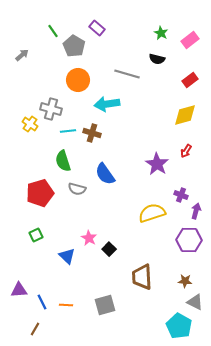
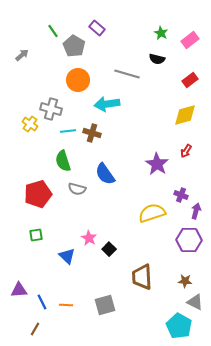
red pentagon: moved 2 px left, 1 px down
green square: rotated 16 degrees clockwise
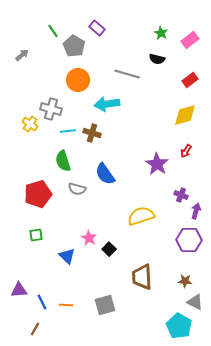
yellow semicircle: moved 11 px left, 3 px down
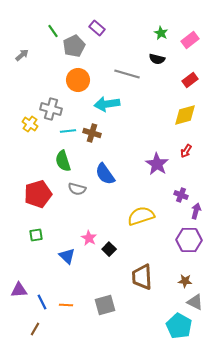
gray pentagon: rotated 15 degrees clockwise
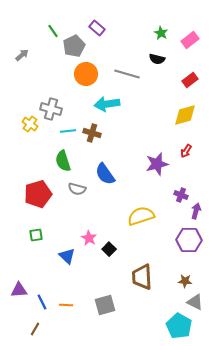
orange circle: moved 8 px right, 6 px up
purple star: rotated 25 degrees clockwise
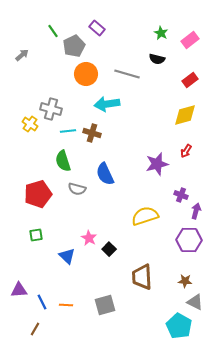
blue semicircle: rotated 10 degrees clockwise
yellow semicircle: moved 4 px right
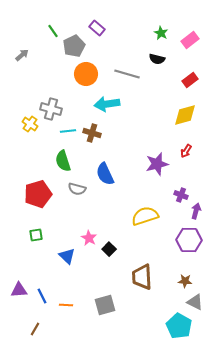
blue line: moved 6 px up
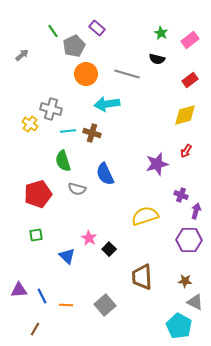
gray square: rotated 25 degrees counterclockwise
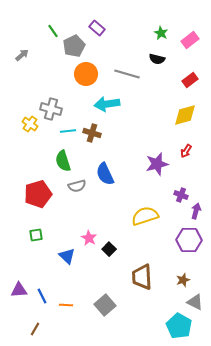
gray semicircle: moved 3 px up; rotated 30 degrees counterclockwise
brown star: moved 2 px left, 1 px up; rotated 24 degrees counterclockwise
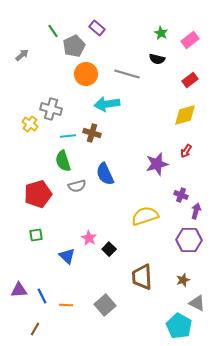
cyan line: moved 5 px down
gray triangle: moved 2 px right, 1 px down
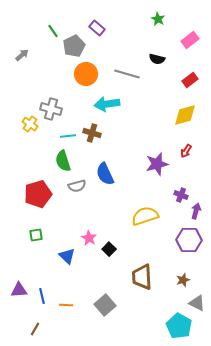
green star: moved 3 px left, 14 px up
blue line: rotated 14 degrees clockwise
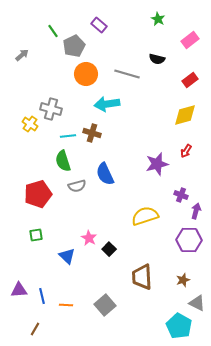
purple rectangle: moved 2 px right, 3 px up
